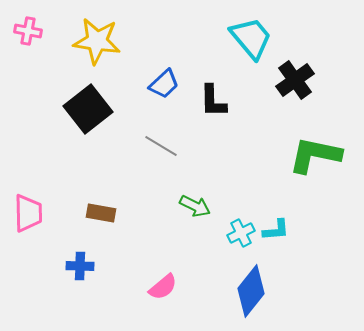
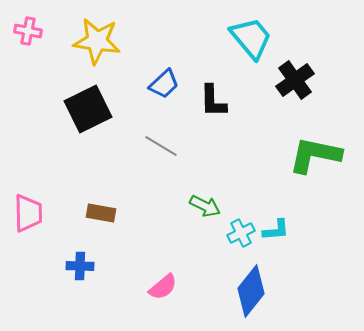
black square: rotated 12 degrees clockwise
green arrow: moved 10 px right
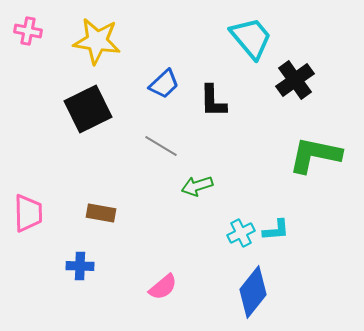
green arrow: moved 8 px left, 20 px up; rotated 136 degrees clockwise
blue diamond: moved 2 px right, 1 px down
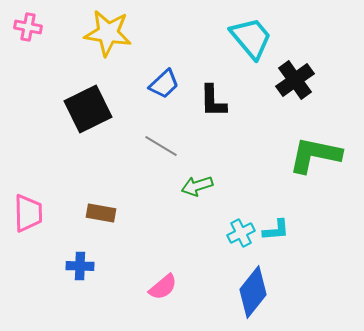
pink cross: moved 4 px up
yellow star: moved 11 px right, 8 px up
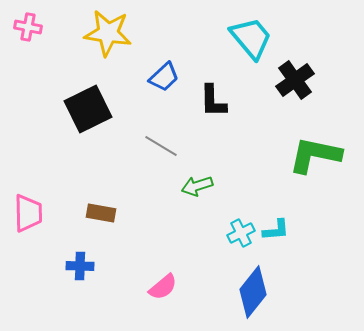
blue trapezoid: moved 7 px up
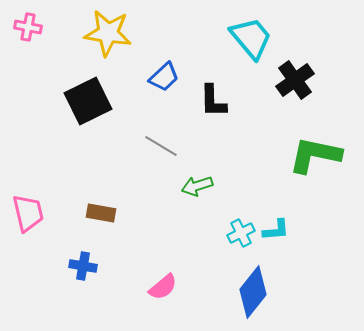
black square: moved 8 px up
pink trapezoid: rotated 12 degrees counterclockwise
blue cross: moved 3 px right; rotated 8 degrees clockwise
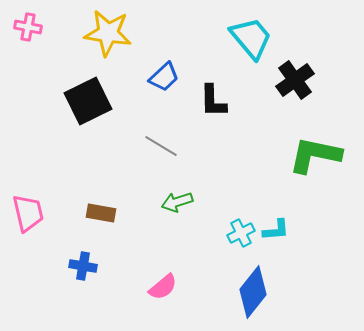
green arrow: moved 20 px left, 16 px down
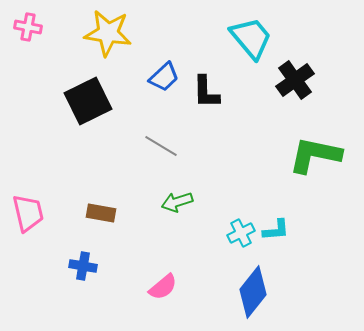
black L-shape: moved 7 px left, 9 px up
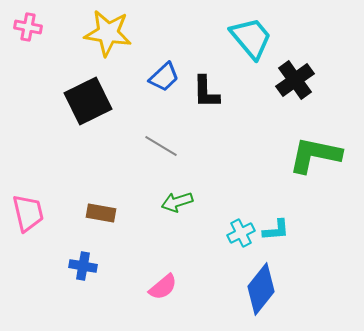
blue diamond: moved 8 px right, 3 px up
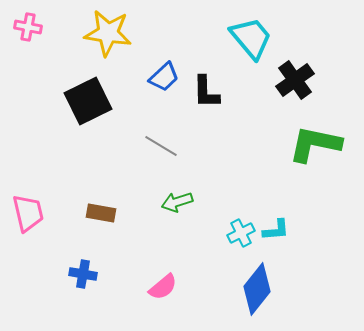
green L-shape: moved 11 px up
blue cross: moved 8 px down
blue diamond: moved 4 px left
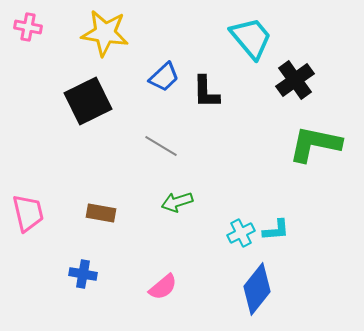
yellow star: moved 3 px left
